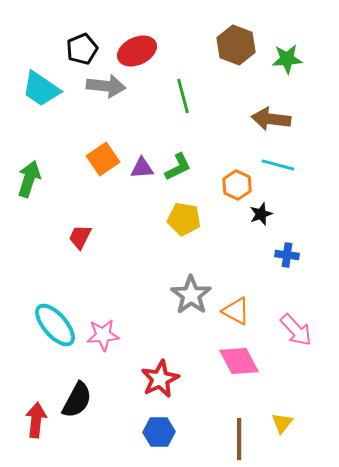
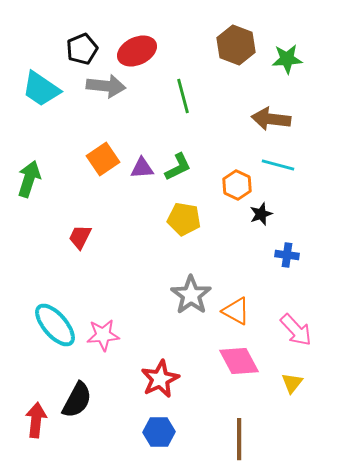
yellow triangle: moved 10 px right, 40 px up
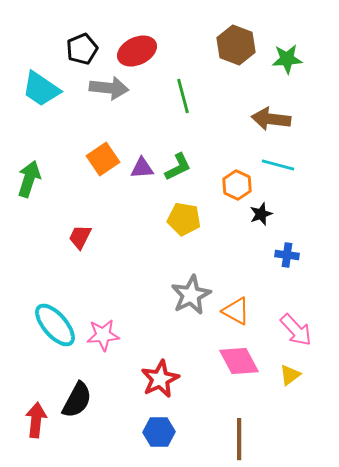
gray arrow: moved 3 px right, 2 px down
gray star: rotated 9 degrees clockwise
yellow triangle: moved 2 px left, 8 px up; rotated 15 degrees clockwise
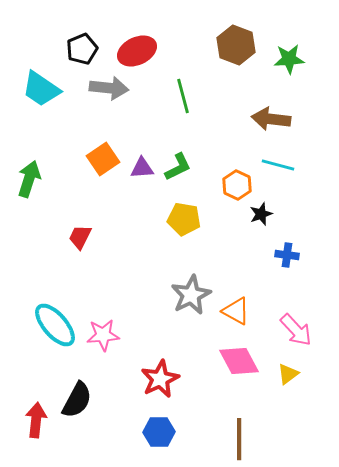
green star: moved 2 px right
yellow triangle: moved 2 px left, 1 px up
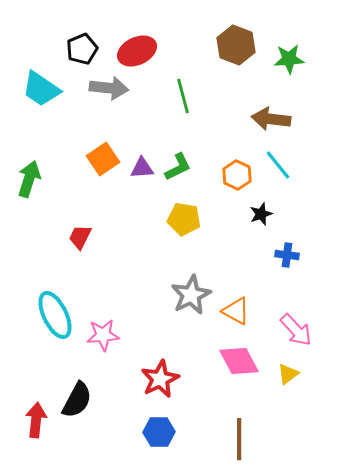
cyan line: rotated 36 degrees clockwise
orange hexagon: moved 10 px up
cyan ellipse: moved 10 px up; rotated 15 degrees clockwise
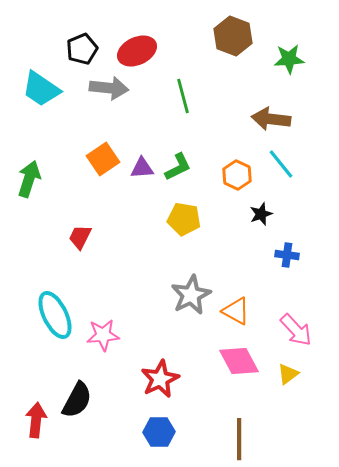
brown hexagon: moved 3 px left, 9 px up
cyan line: moved 3 px right, 1 px up
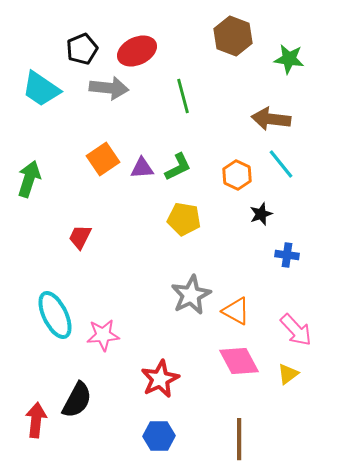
green star: rotated 12 degrees clockwise
blue hexagon: moved 4 px down
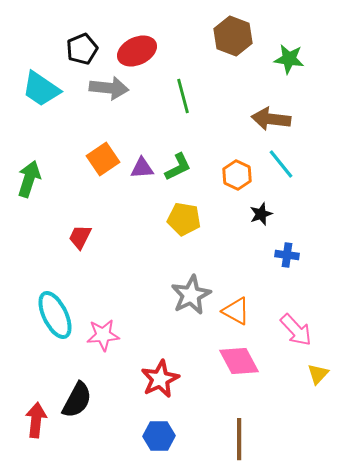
yellow triangle: moved 30 px right; rotated 10 degrees counterclockwise
